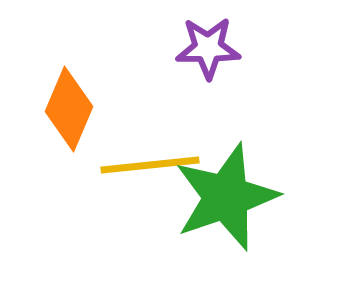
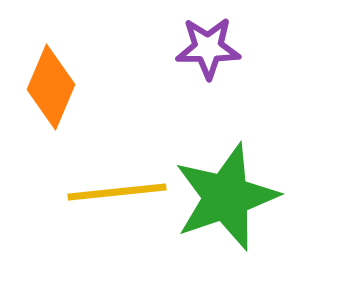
orange diamond: moved 18 px left, 22 px up
yellow line: moved 33 px left, 27 px down
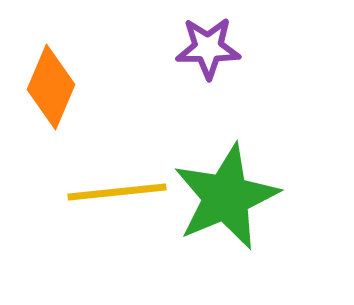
green star: rotated 4 degrees counterclockwise
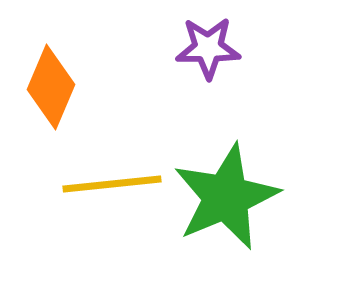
yellow line: moved 5 px left, 8 px up
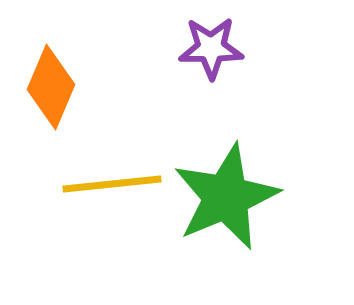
purple star: moved 3 px right
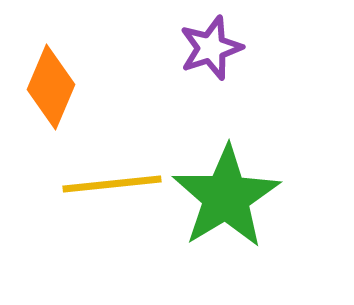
purple star: rotated 18 degrees counterclockwise
green star: rotated 8 degrees counterclockwise
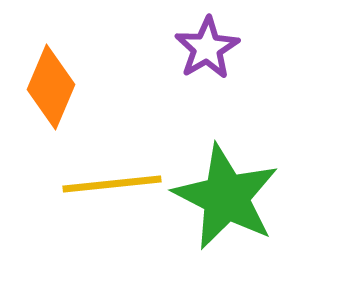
purple star: moved 4 px left; rotated 12 degrees counterclockwise
green star: rotated 14 degrees counterclockwise
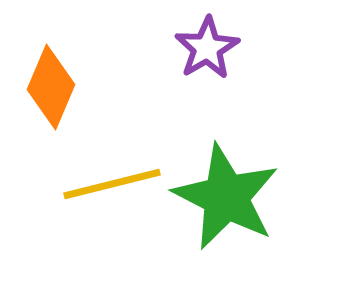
yellow line: rotated 8 degrees counterclockwise
